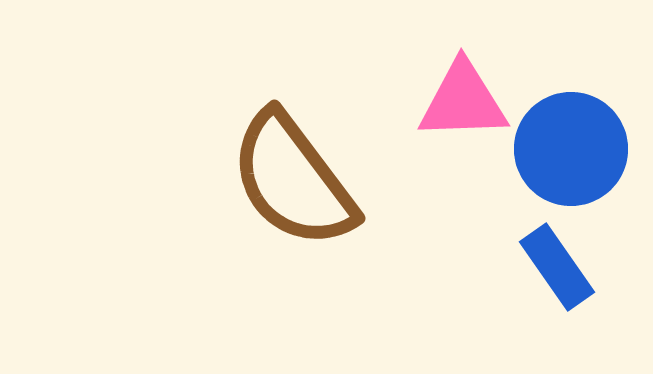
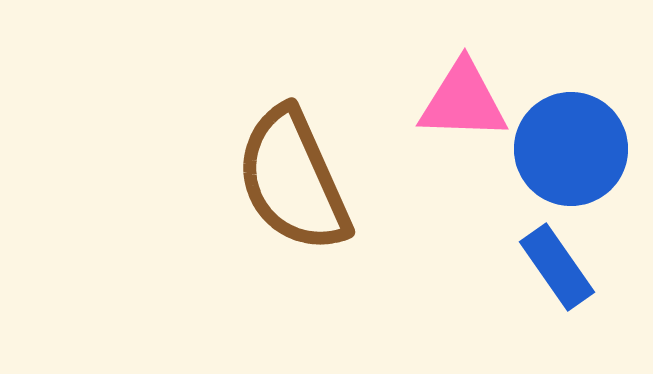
pink triangle: rotated 4 degrees clockwise
brown semicircle: rotated 13 degrees clockwise
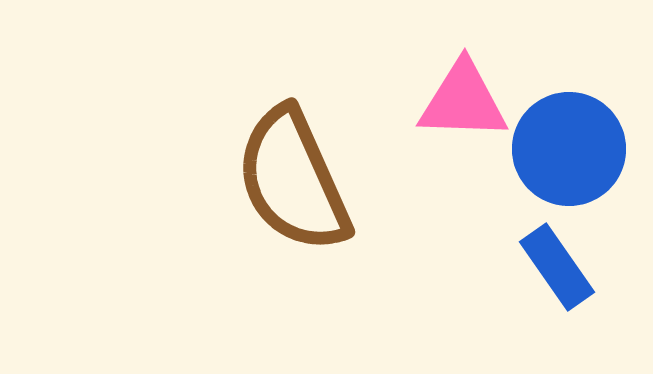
blue circle: moved 2 px left
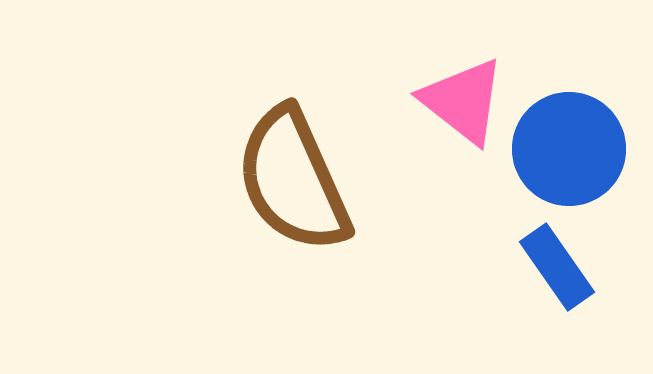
pink triangle: rotated 36 degrees clockwise
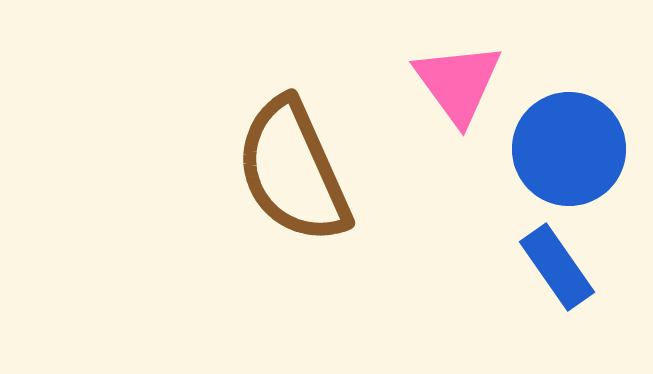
pink triangle: moved 5 px left, 18 px up; rotated 16 degrees clockwise
brown semicircle: moved 9 px up
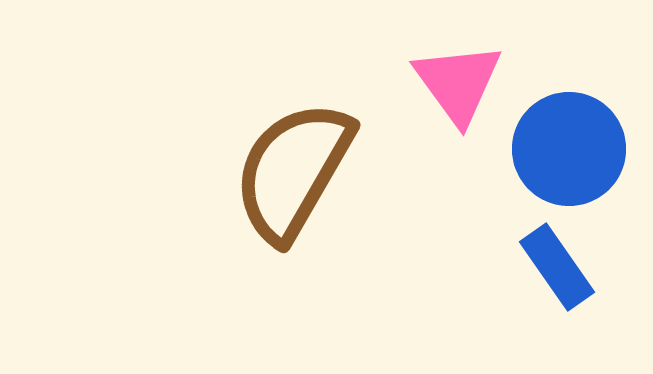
brown semicircle: rotated 54 degrees clockwise
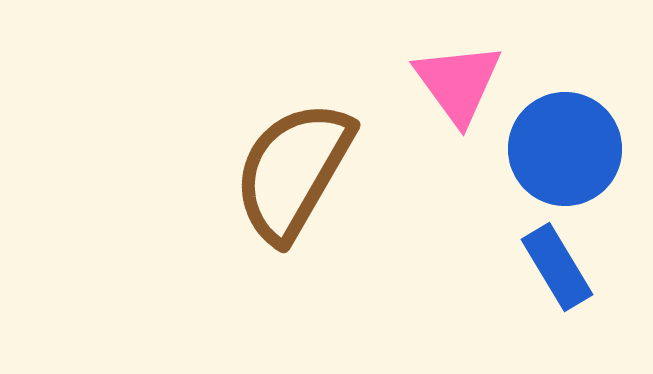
blue circle: moved 4 px left
blue rectangle: rotated 4 degrees clockwise
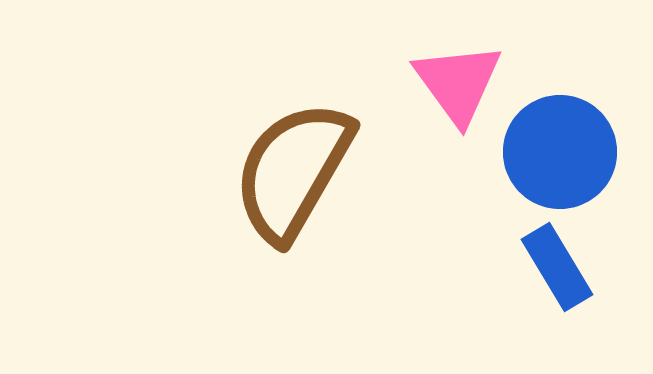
blue circle: moved 5 px left, 3 px down
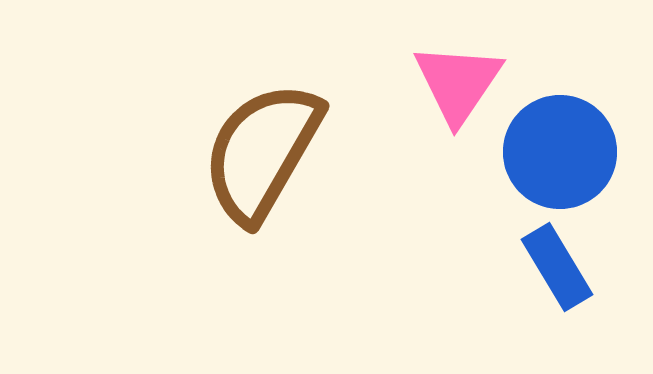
pink triangle: rotated 10 degrees clockwise
brown semicircle: moved 31 px left, 19 px up
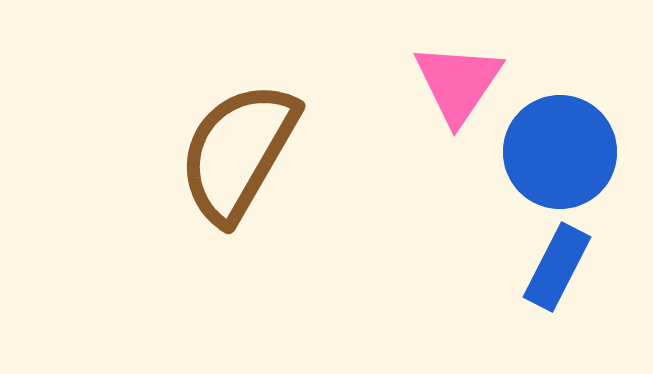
brown semicircle: moved 24 px left
blue rectangle: rotated 58 degrees clockwise
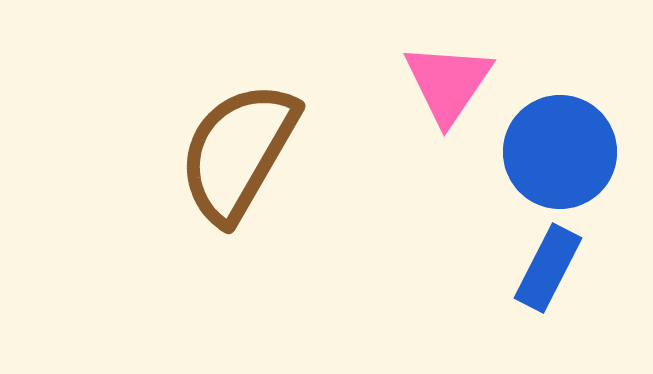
pink triangle: moved 10 px left
blue rectangle: moved 9 px left, 1 px down
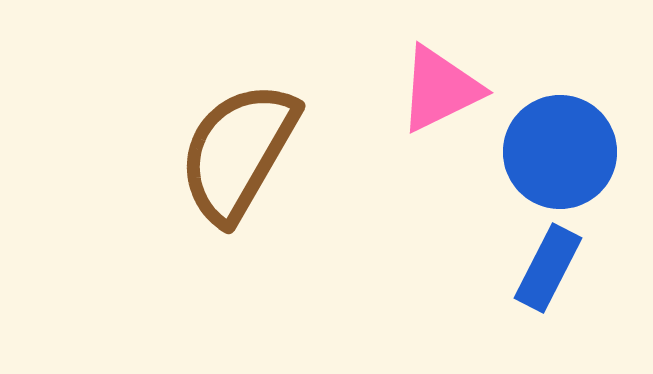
pink triangle: moved 8 px left, 6 px down; rotated 30 degrees clockwise
